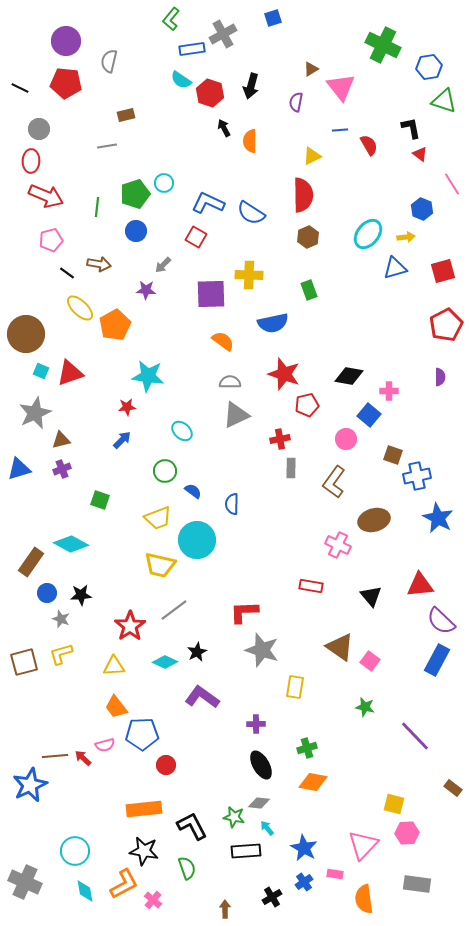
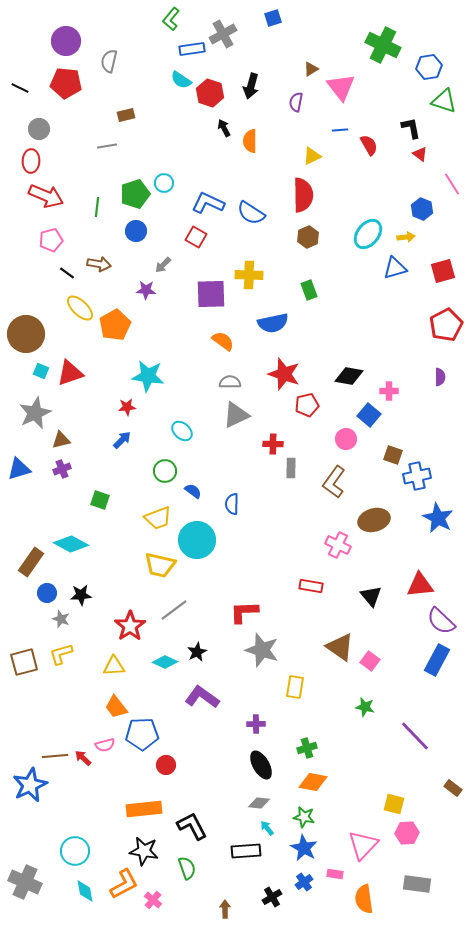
red cross at (280, 439): moved 7 px left, 5 px down; rotated 12 degrees clockwise
green star at (234, 817): moved 70 px right
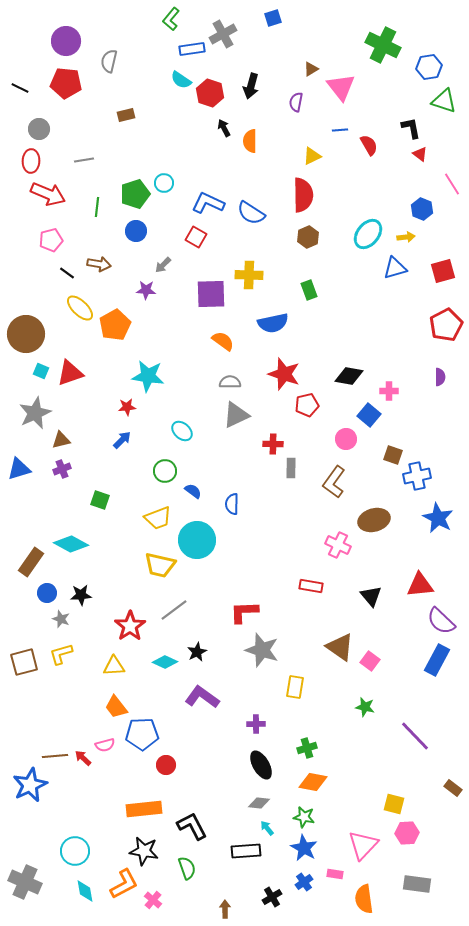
gray line at (107, 146): moved 23 px left, 14 px down
red arrow at (46, 196): moved 2 px right, 2 px up
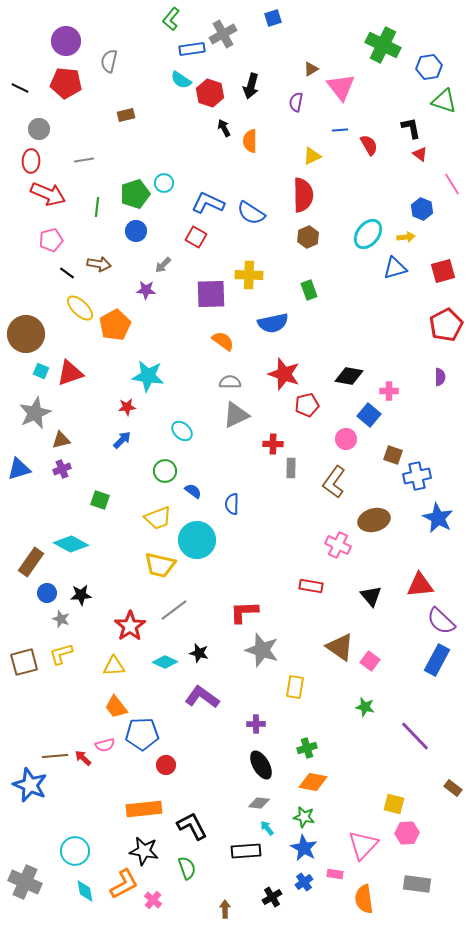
black star at (197, 652): moved 2 px right, 1 px down; rotated 30 degrees counterclockwise
blue star at (30, 785): rotated 24 degrees counterclockwise
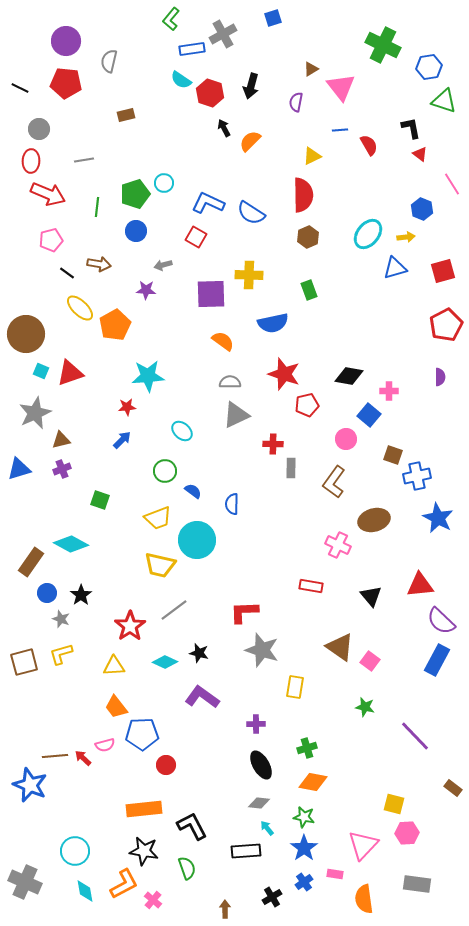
orange semicircle at (250, 141): rotated 45 degrees clockwise
gray arrow at (163, 265): rotated 30 degrees clockwise
cyan star at (148, 376): rotated 12 degrees counterclockwise
black star at (81, 595): rotated 30 degrees counterclockwise
blue star at (304, 848): rotated 8 degrees clockwise
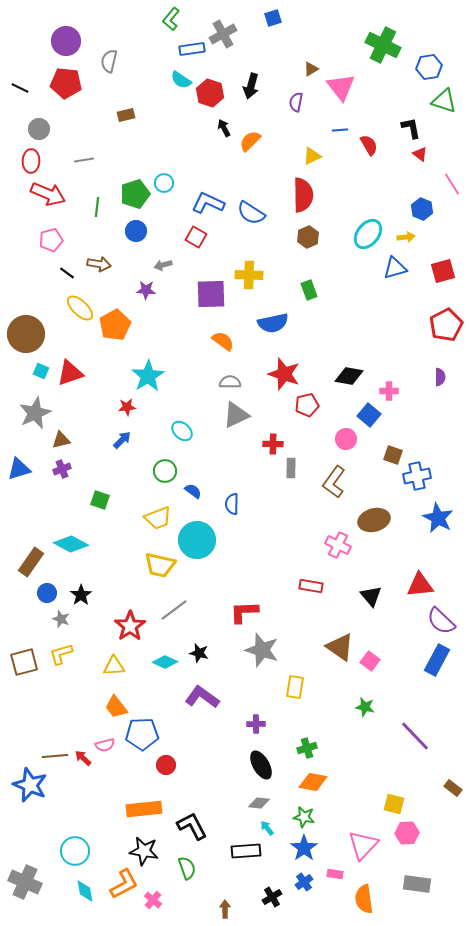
cyan star at (148, 376): rotated 28 degrees counterclockwise
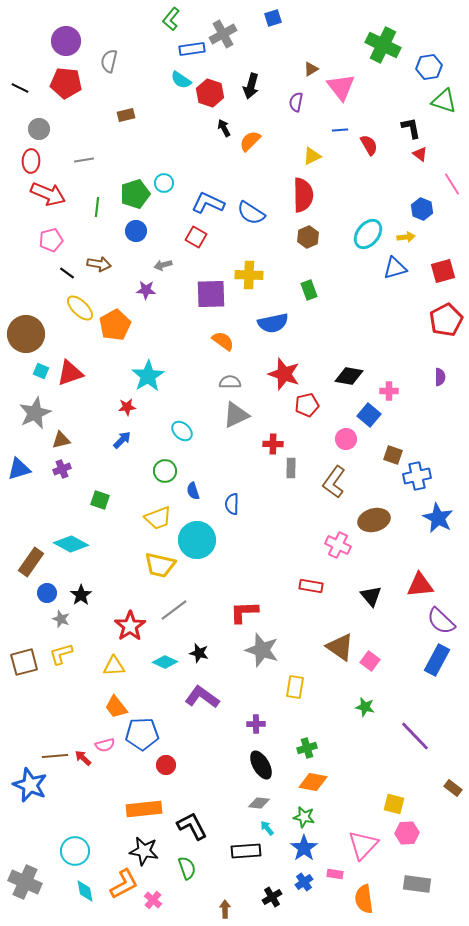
red pentagon at (446, 325): moved 5 px up
blue semicircle at (193, 491): rotated 144 degrees counterclockwise
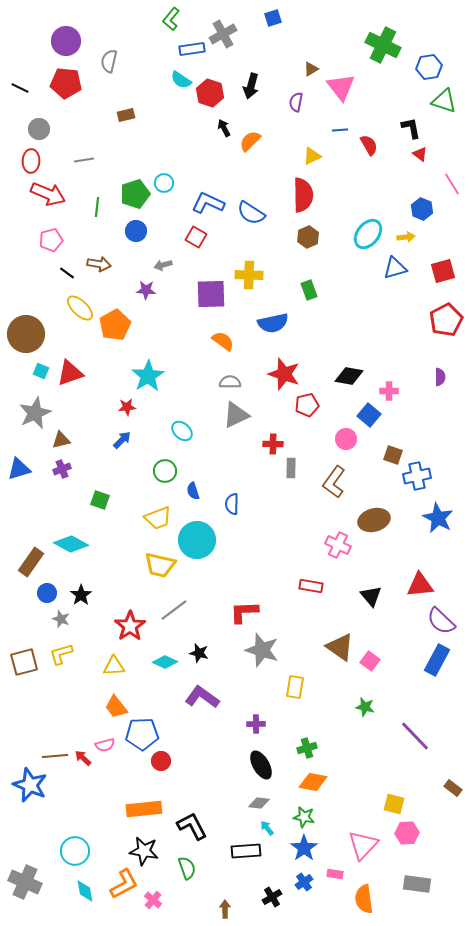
red circle at (166, 765): moved 5 px left, 4 px up
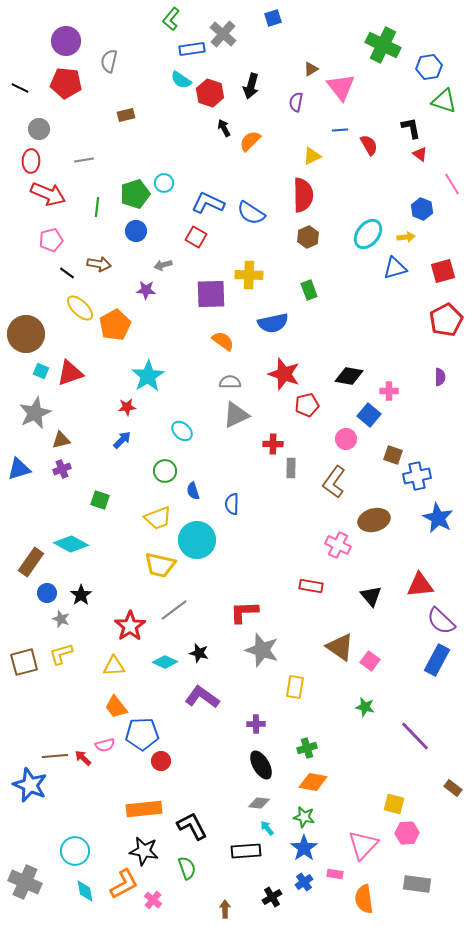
gray cross at (223, 34): rotated 20 degrees counterclockwise
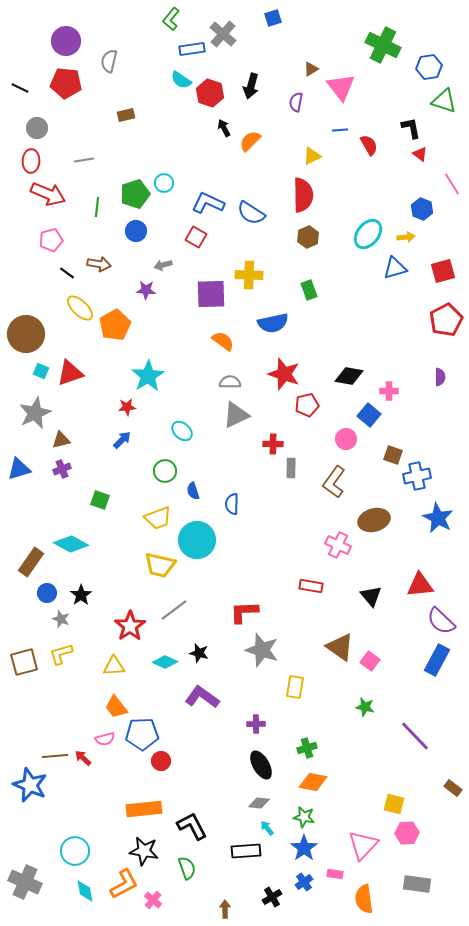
gray circle at (39, 129): moved 2 px left, 1 px up
pink semicircle at (105, 745): moved 6 px up
